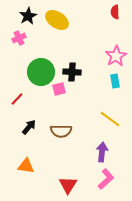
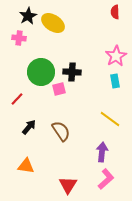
yellow ellipse: moved 4 px left, 3 px down
pink cross: rotated 32 degrees clockwise
brown semicircle: rotated 125 degrees counterclockwise
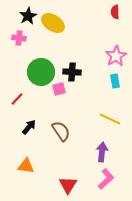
yellow line: rotated 10 degrees counterclockwise
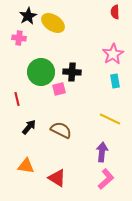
pink star: moved 3 px left, 2 px up
red line: rotated 56 degrees counterclockwise
brown semicircle: moved 1 px up; rotated 30 degrees counterclockwise
red triangle: moved 11 px left, 7 px up; rotated 30 degrees counterclockwise
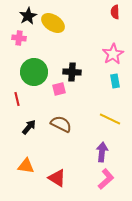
green circle: moved 7 px left
brown semicircle: moved 6 px up
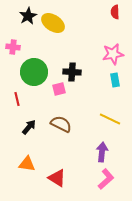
pink cross: moved 6 px left, 9 px down
pink star: rotated 20 degrees clockwise
cyan rectangle: moved 1 px up
orange triangle: moved 1 px right, 2 px up
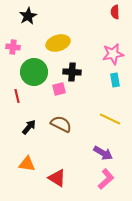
yellow ellipse: moved 5 px right, 20 px down; rotated 50 degrees counterclockwise
red line: moved 3 px up
purple arrow: moved 1 px right, 1 px down; rotated 114 degrees clockwise
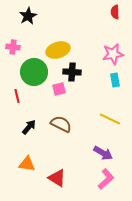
yellow ellipse: moved 7 px down
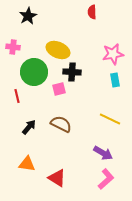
red semicircle: moved 23 px left
yellow ellipse: rotated 40 degrees clockwise
